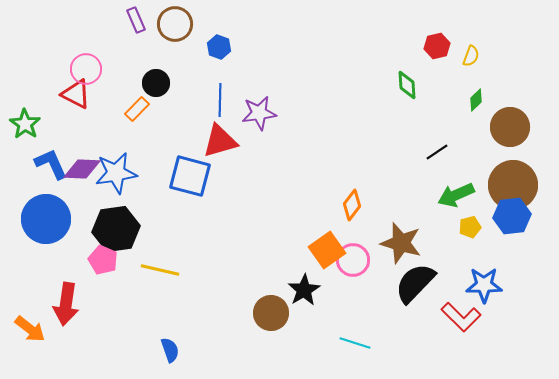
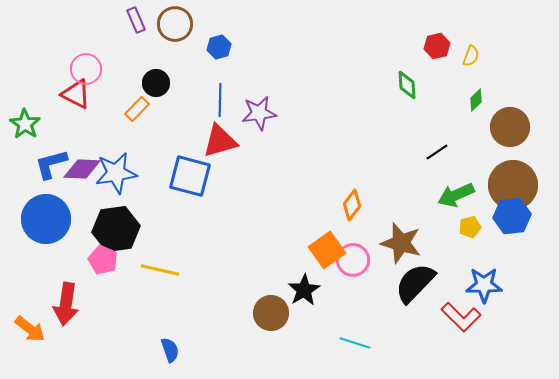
blue hexagon at (219, 47): rotated 25 degrees clockwise
blue L-shape at (51, 164): rotated 81 degrees counterclockwise
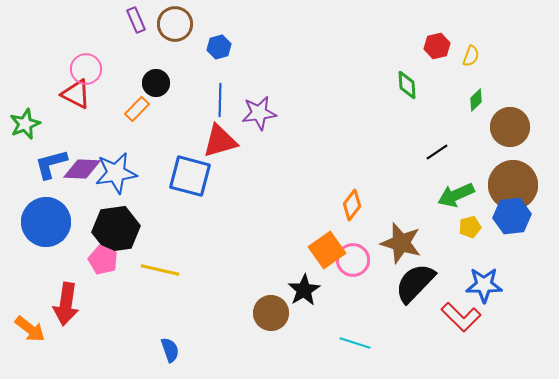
green star at (25, 124): rotated 16 degrees clockwise
blue circle at (46, 219): moved 3 px down
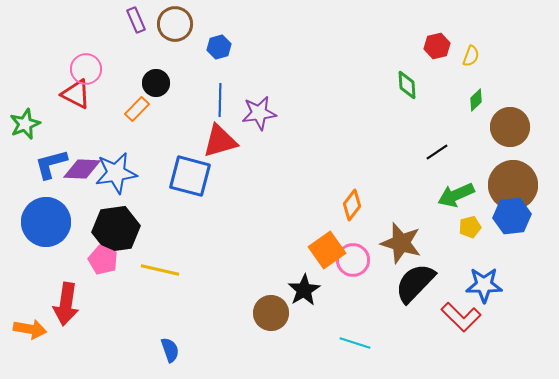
orange arrow at (30, 329): rotated 28 degrees counterclockwise
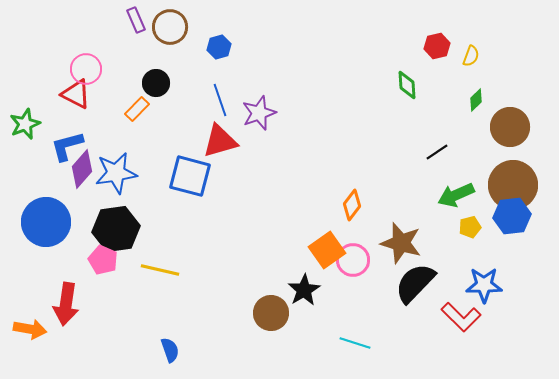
brown circle at (175, 24): moved 5 px left, 3 px down
blue line at (220, 100): rotated 20 degrees counterclockwise
purple star at (259, 113): rotated 12 degrees counterclockwise
blue L-shape at (51, 164): moved 16 px right, 18 px up
purple diamond at (82, 169): rotated 51 degrees counterclockwise
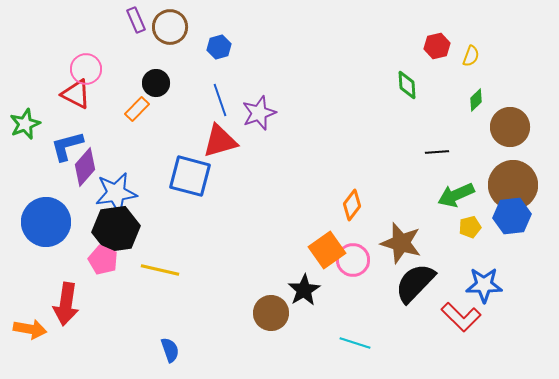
black line at (437, 152): rotated 30 degrees clockwise
purple diamond at (82, 169): moved 3 px right, 2 px up
blue star at (116, 173): moved 20 px down
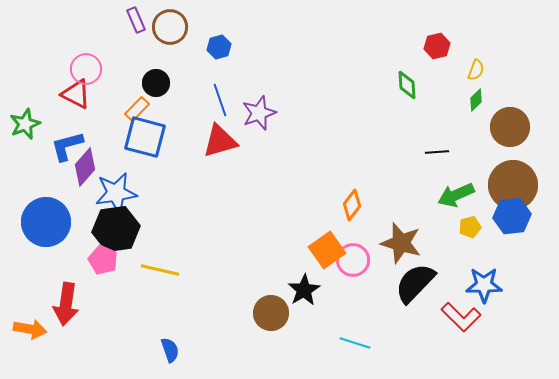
yellow semicircle at (471, 56): moved 5 px right, 14 px down
blue square at (190, 176): moved 45 px left, 39 px up
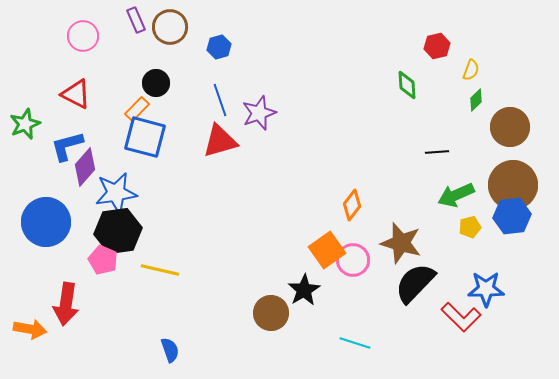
pink circle at (86, 69): moved 3 px left, 33 px up
yellow semicircle at (476, 70): moved 5 px left
black hexagon at (116, 229): moved 2 px right, 2 px down
blue star at (484, 285): moved 2 px right, 4 px down
